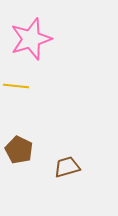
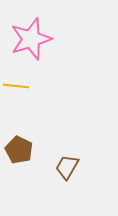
brown trapezoid: rotated 44 degrees counterclockwise
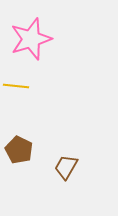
brown trapezoid: moved 1 px left
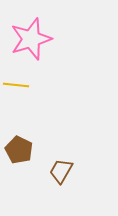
yellow line: moved 1 px up
brown trapezoid: moved 5 px left, 4 px down
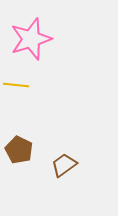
brown trapezoid: moved 3 px right, 6 px up; rotated 24 degrees clockwise
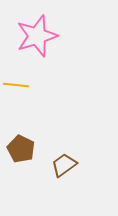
pink star: moved 6 px right, 3 px up
brown pentagon: moved 2 px right, 1 px up
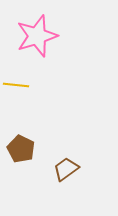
brown trapezoid: moved 2 px right, 4 px down
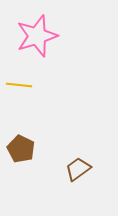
yellow line: moved 3 px right
brown trapezoid: moved 12 px right
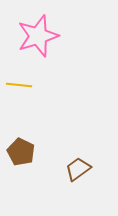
pink star: moved 1 px right
brown pentagon: moved 3 px down
